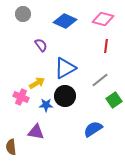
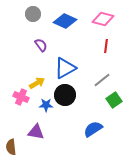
gray circle: moved 10 px right
gray line: moved 2 px right
black circle: moved 1 px up
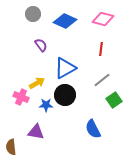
red line: moved 5 px left, 3 px down
blue semicircle: rotated 84 degrees counterclockwise
